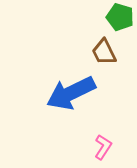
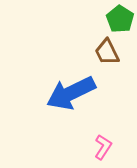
green pentagon: moved 2 px down; rotated 16 degrees clockwise
brown trapezoid: moved 3 px right
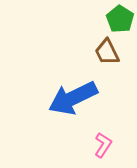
blue arrow: moved 2 px right, 5 px down
pink L-shape: moved 2 px up
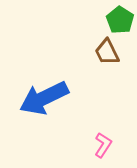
green pentagon: moved 1 px down
blue arrow: moved 29 px left
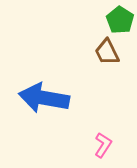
blue arrow: rotated 36 degrees clockwise
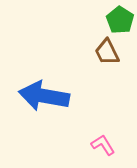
blue arrow: moved 2 px up
pink L-shape: rotated 65 degrees counterclockwise
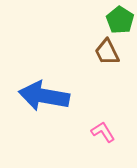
pink L-shape: moved 13 px up
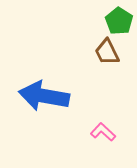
green pentagon: moved 1 px left, 1 px down
pink L-shape: rotated 15 degrees counterclockwise
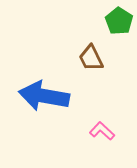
brown trapezoid: moved 16 px left, 6 px down
pink L-shape: moved 1 px left, 1 px up
